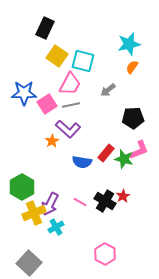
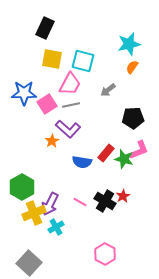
yellow square: moved 5 px left, 3 px down; rotated 25 degrees counterclockwise
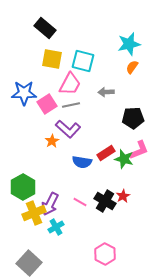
black rectangle: rotated 75 degrees counterclockwise
gray arrow: moved 2 px left, 2 px down; rotated 35 degrees clockwise
red rectangle: rotated 18 degrees clockwise
green hexagon: moved 1 px right
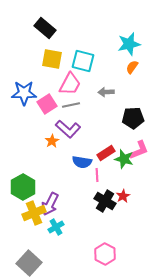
pink line: moved 17 px right, 27 px up; rotated 56 degrees clockwise
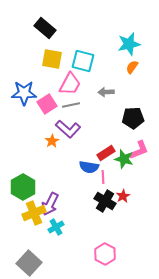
blue semicircle: moved 7 px right, 5 px down
pink line: moved 6 px right, 2 px down
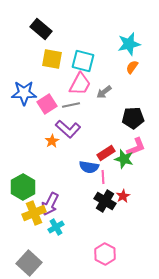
black rectangle: moved 4 px left, 1 px down
pink trapezoid: moved 10 px right
gray arrow: moved 2 px left; rotated 35 degrees counterclockwise
pink L-shape: moved 3 px left, 3 px up
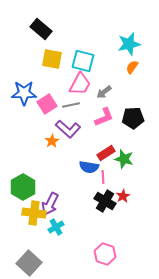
pink L-shape: moved 32 px left, 30 px up
yellow cross: rotated 30 degrees clockwise
pink hexagon: rotated 10 degrees counterclockwise
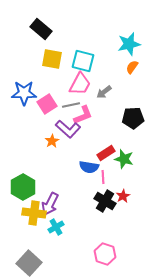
pink L-shape: moved 21 px left, 2 px up
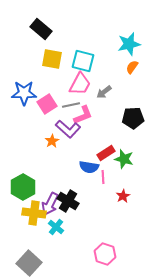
black cross: moved 37 px left
cyan cross: rotated 21 degrees counterclockwise
